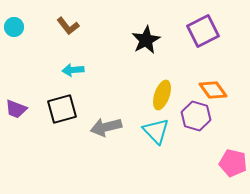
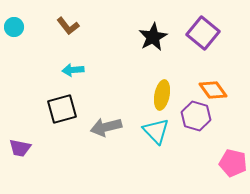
purple square: moved 2 px down; rotated 24 degrees counterclockwise
black star: moved 7 px right, 3 px up
yellow ellipse: rotated 8 degrees counterclockwise
purple trapezoid: moved 4 px right, 39 px down; rotated 10 degrees counterclockwise
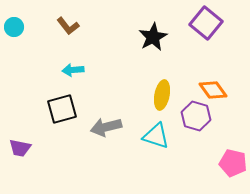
purple square: moved 3 px right, 10 px up
cyan triangle: moved 5 px down; rotated 28 degrees counterclockwise
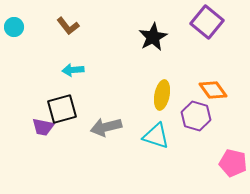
purple square: moved 1 px right, 1 px up
purple trapezoid: moved 23 px right, 21 px up
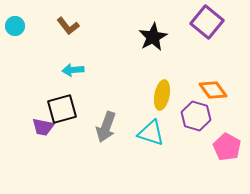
cyan circle: moved 1 px right, 1 px up
gray arrow: rotated 56 degrees counterclockwise
cyan triangle: moved 5 px left, 3 px up
pink pentagon: moved 6 px left, 16 px up; rotated 16 degrees clockwise
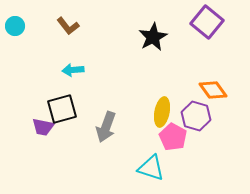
yellow ellipse: moved 17 px down
cyan triangle: moved 35 px down
pink pentagon: moved 54 px left, 10 px up
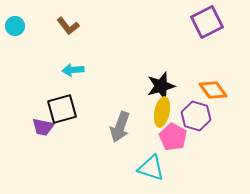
purple square: rotated 24 degrees clockwise
black star: moved 8 px right, 49 px down; rotated 12 degrees clockwise
gray arrow: moved 14 px right
